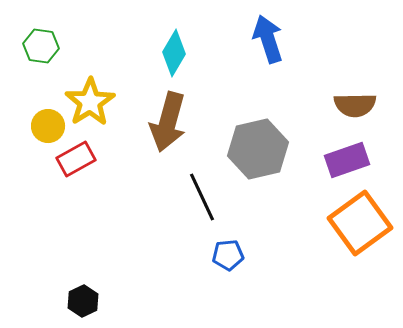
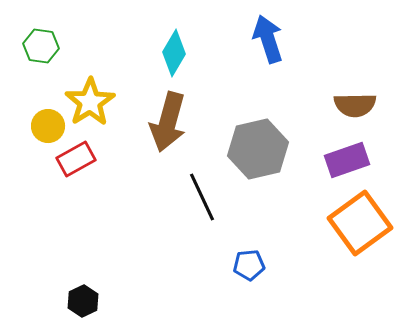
blue pentagon: moved 21 px right, 10 px down
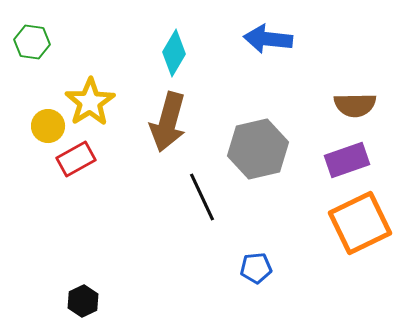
blue arrow: rotated 66 degrees counterclockwise
green hexagon: moved 9 px left, 4 px up
orange square: rotated 10 degrees clockwise
blue pentagon: moved 7 px right, 3 px down
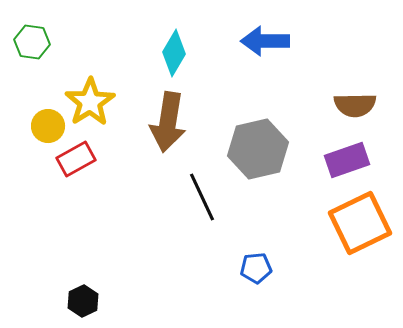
blue arrow: moved 3 px left, 2 px down; rotated 6 degrees counterclockwise
brown arrow: rotated 6 degrees counterclockwise
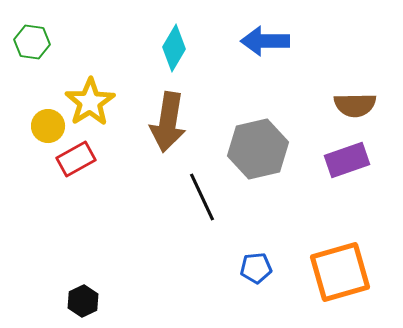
cyan diamond: moved 5 px up
orange square: moved 20 px left, 49 px down; rotated 10 degrees clockwise
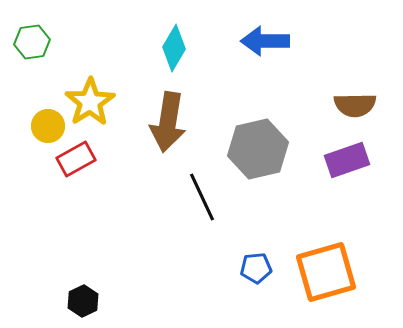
green hexagon: rotated 16 degrees counterclockwise
orange square: moved 14 px left
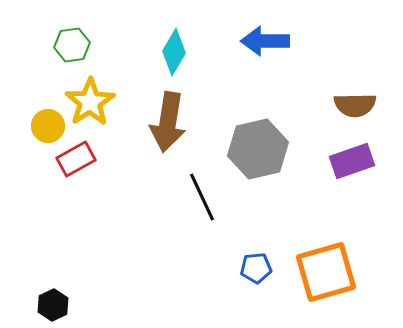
green hexagon: moved 40 px right, 3 px down
cyan diamond: moved 4 px down
purple rectangle: moved 5 px right, 1 px down
black hexagon: moved 30 px left, 4 px down
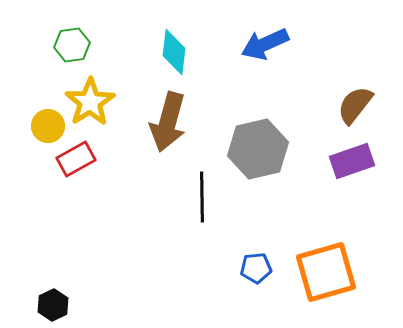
blue arrow: moved 3 px down; rotated 24 degrees counterclockwise
cyan diamond: rotated 24 degrees counterclockwise
brown semicircle: rotated 129 degrees clockwise
brown arrow: rotated 6 degrees clockwise
black line: rotated 24 degrees clockwise
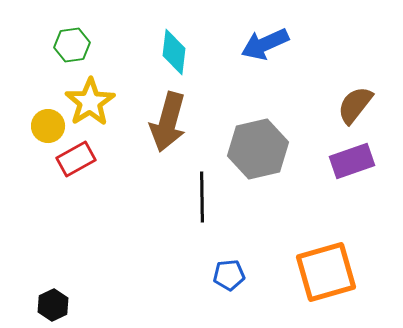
blue pentagon: moved 27 px left, 7 px down
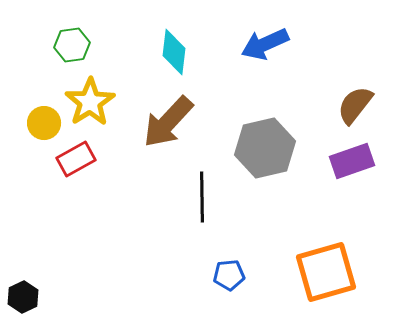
brown arrow: rotated 28 degrees clockwise
yellow circle: moved 4 px left, 3 px up
gray hexagon: moved 7 px right, 1 px up
black hexagon: moved 30 px left, 8 px up
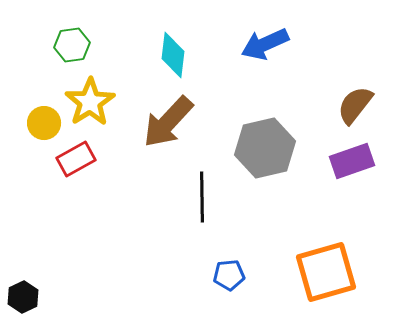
cyan diamond: moved 1 px left, 3 px down
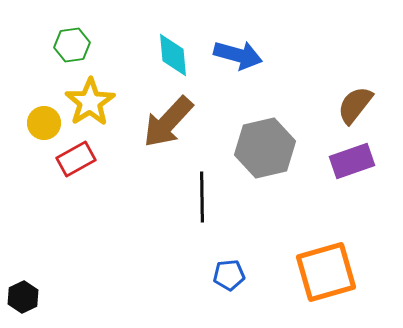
blue arrow: moved 27 px left, 11 px down; rotated 141 degrees counterclockwise
cyan diamond: rotated 12 degrees counterclockwise
